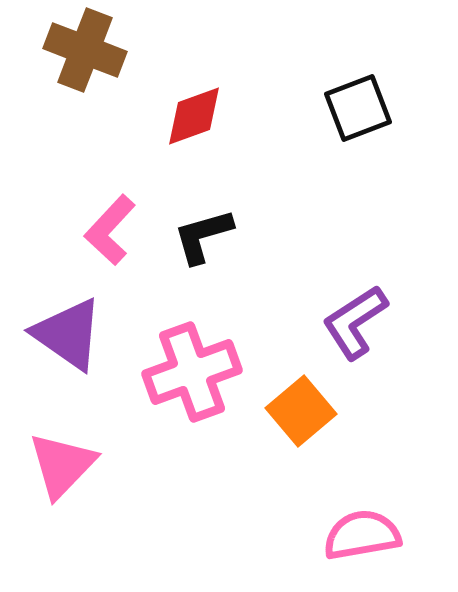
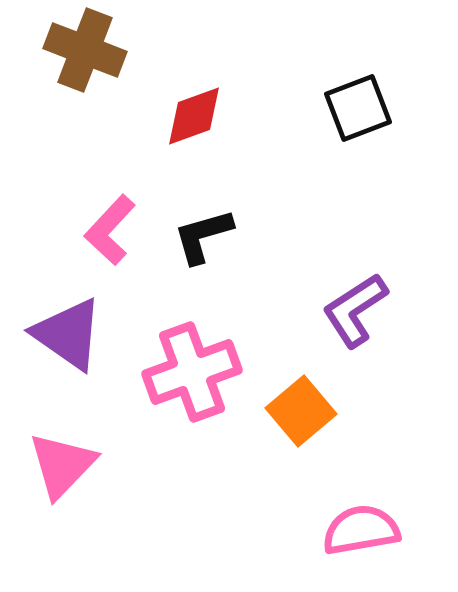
purple L-shape: moved 12 px up
pink semicircle: moved 1 px left, 5 px up
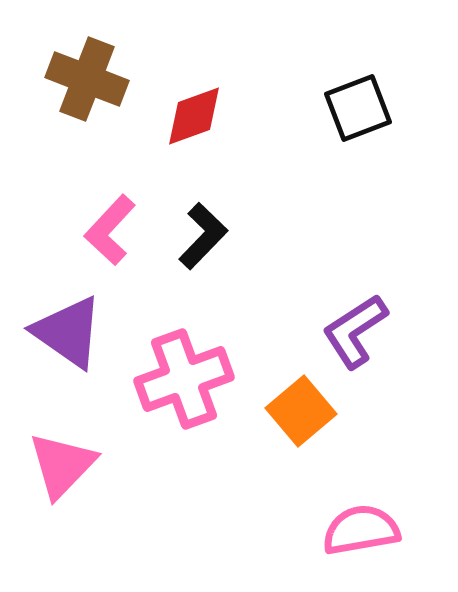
brown cross: moved 2 px right, 29 px down
black L-shape: rotated 150 degrees clockwise
purple L-shape: moved 21 px down
purple triangle: moved 2 px up
pink cross: moved 8 px left, 7 px down
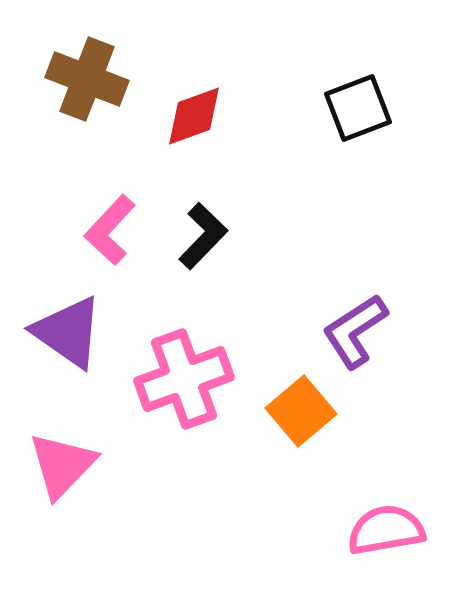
pink semicircle: moved 25 px right
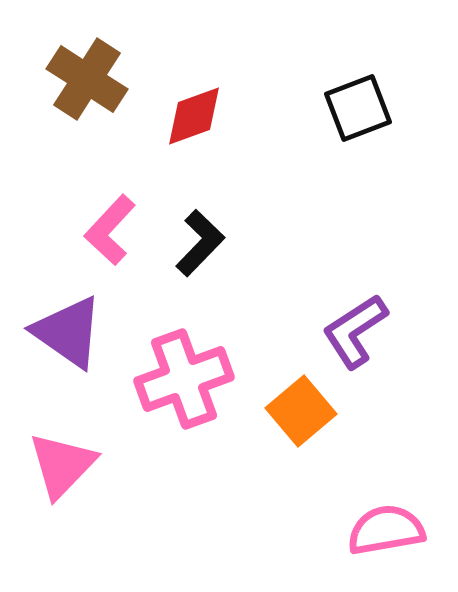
brown cross: rotated 12 degrees clockwise
black L-shape: moved 3 px left, 7 px down
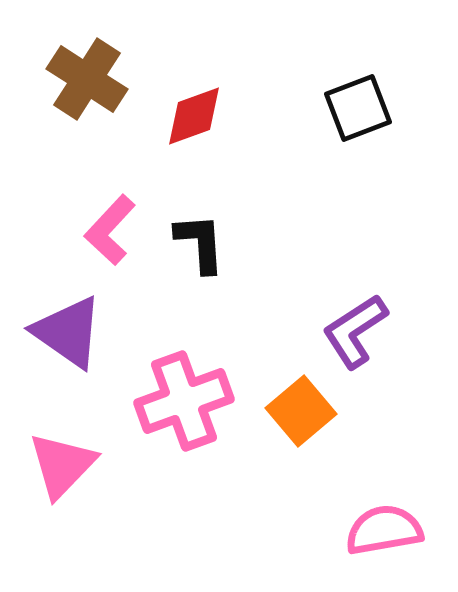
black L-shape: rotated 48 degrees counterclockwise
pink cross: moved 22 px down
pink semicircle: moved 2 px left
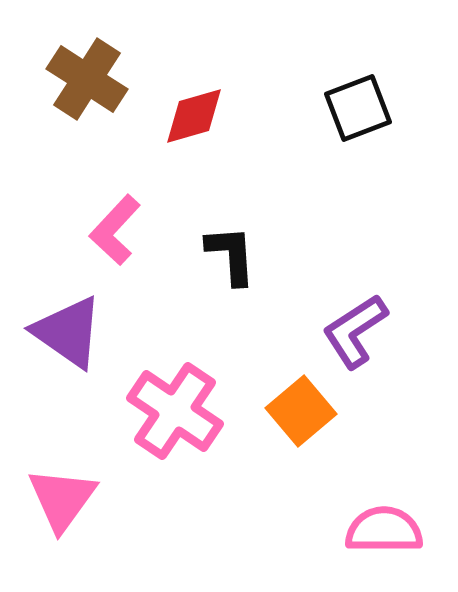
red diamond: rotated 4 degrees clockwise
pink L-shape: moved 5 px right
black L-shape: moved 31 px right, 12 px down
pink cross: moved 9 px left, 10 px down; rotated 36 degrees counterclockwise
pink triangle: moved 34 px down; rotated 8 degrees counterclockwise
pink semicircle: rotated 10 degrees clockwise
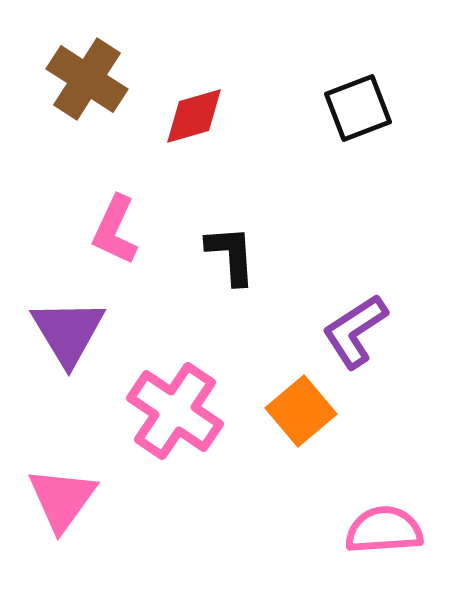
pink L-shape: rotated 18 degrees counterclockwise
purple triangle: rotated 24 degrees clockwise
pink semicircle: rotated 4 degrees counterclockwise
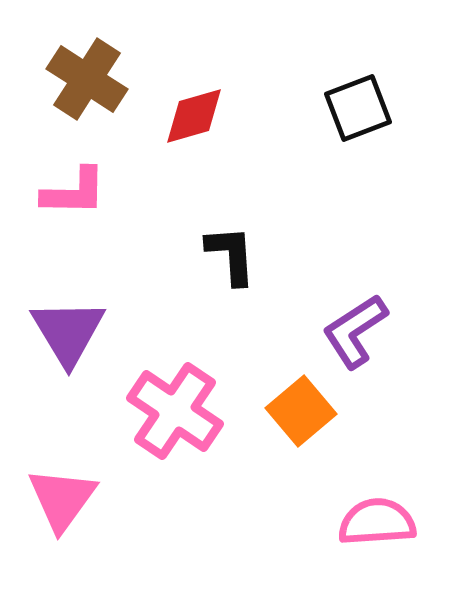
pink L-shape: moved 41 px left, 38 px up; rotated 114 degrees counterclockwise
pink semicircle: moved 7 px left, 8 px up
